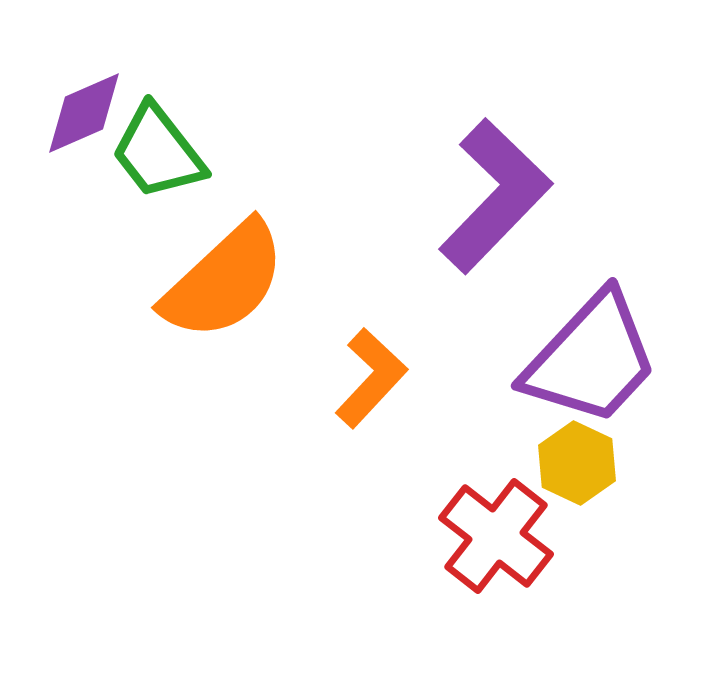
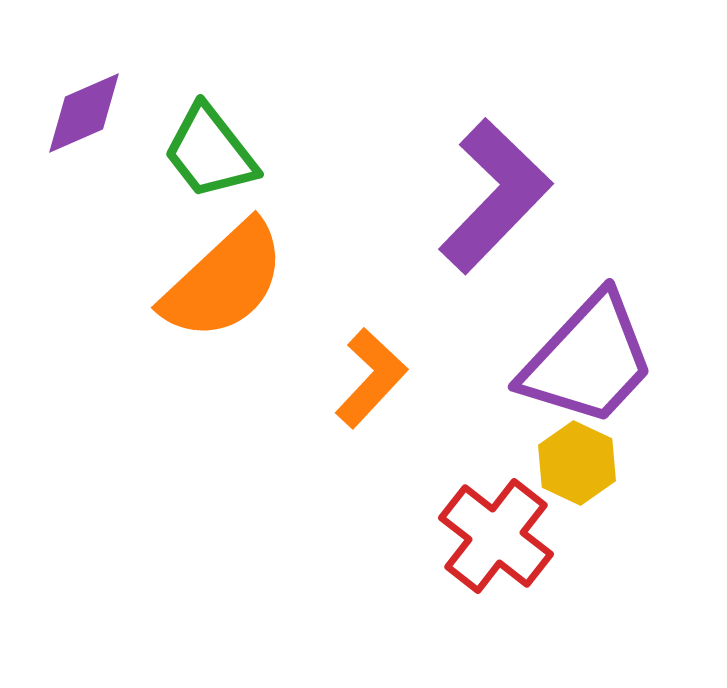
green trapezoid: moved 52 px right
purple trapezoid: moved 3 px left, 1 px down
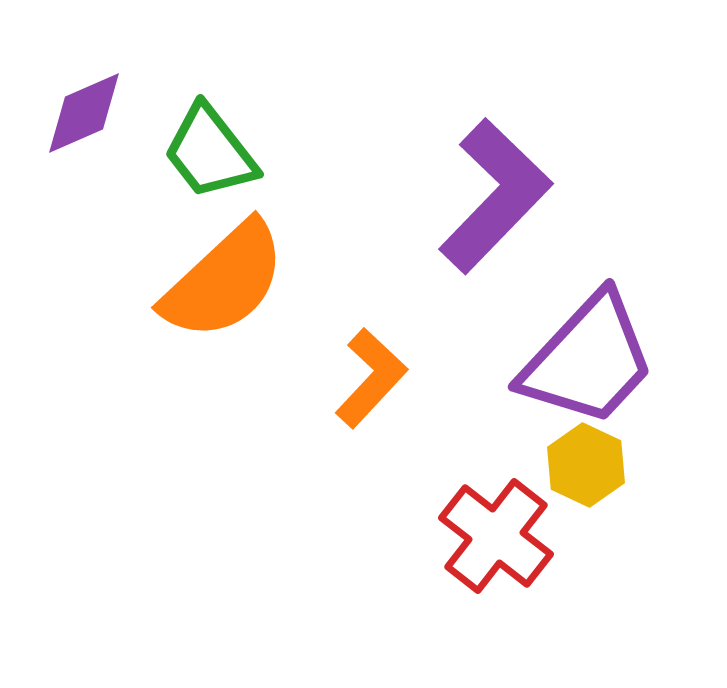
yellow hexagon: moved 9 px right, 2 px down
